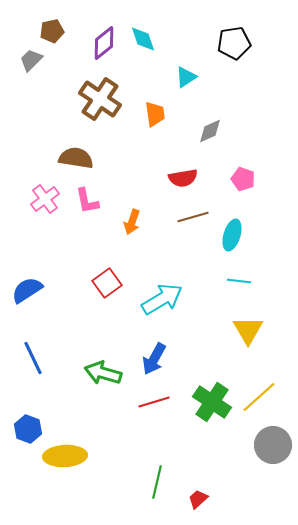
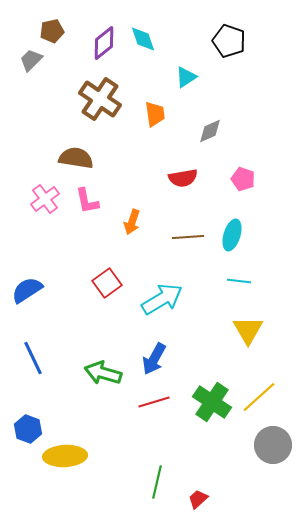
black pentagon: moved 5 px left, 2 px up; rotated 28 degrees clockwise
brown line: moved 5 px left, 20 px down; rotated 12 degrees clockwise
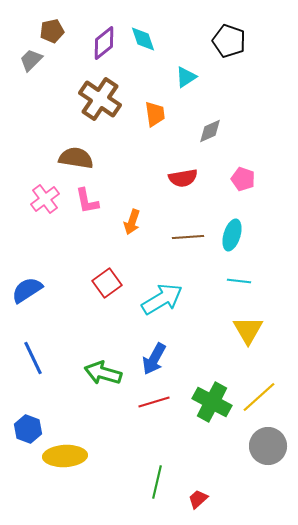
green cross: rotated 6 degrees counterclockwise
gray circle: moved 5 px left, 1 px down
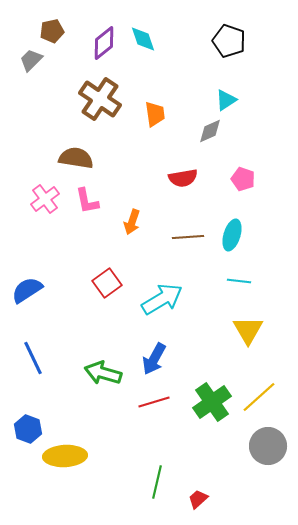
cyan triangle: moved 40 px right, 23 px down
green cross: rotated 27 degrees clockwise
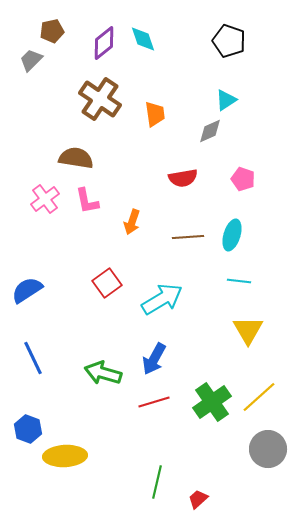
gray circle: moved 3 px down
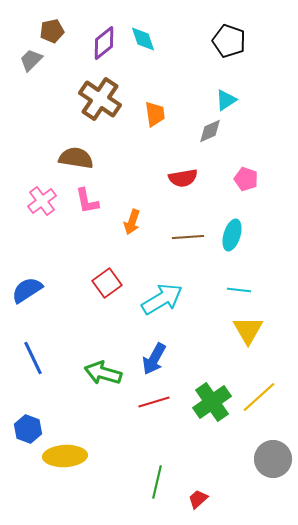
pink pentagon: moved 3 px right
pink cross: moved 3 px left, 2 px down
cyan line: moved 9 px down
gray circle: moved 5 px right, 10 px down
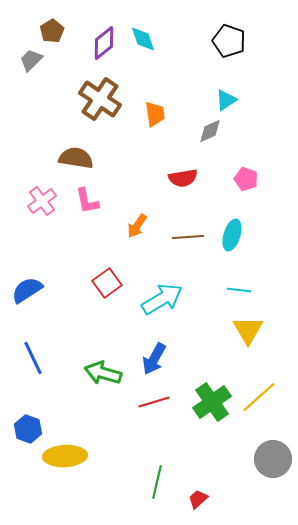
brown pentagon: rotated 20 degrees counterclockwise
orange arrow: moved 5 px right, 4 px down; rotated 15 degrees clockwise
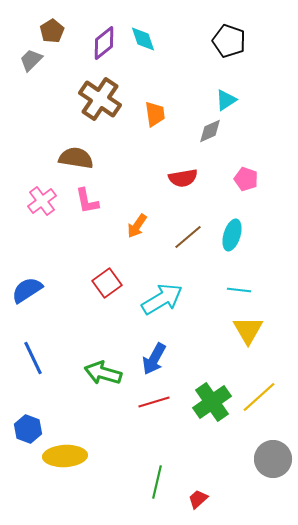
brown line: rotated 36 degrees counterclockwise
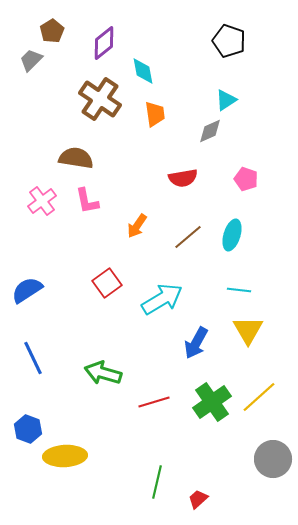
cyan diamond: moved 32 px down; rotated 8 degrees clockwise
blue arrow: moved 42 px right, 16 px up
